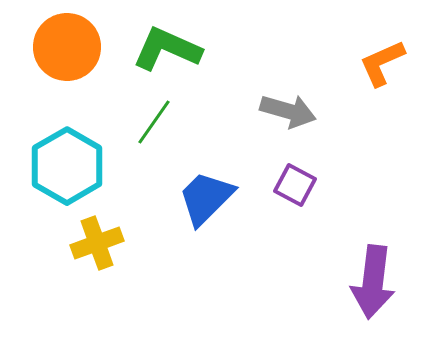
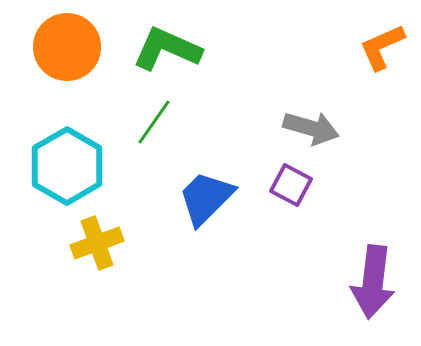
orange L-shape: moved 16 px up
gray arrow: moved 23 px right, 17 px down
purple square: moved 4 px left
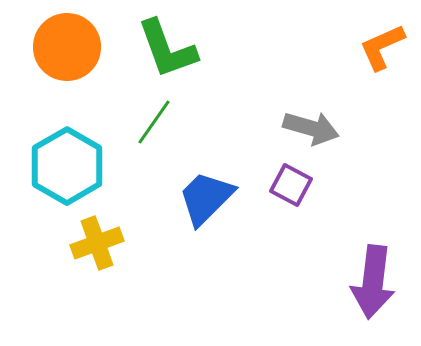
green L-shape: rotated 134 degrees counterclockwise
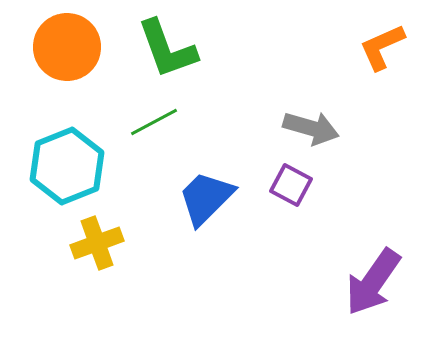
green line: rotated 27 degrees clockwise
cyan hexagon: rotated 8 degrees clockwise
purple arrow: rotated 28 degrees clockwise
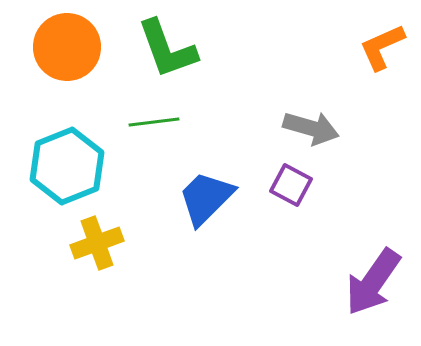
green line: rotated 21 degrees clockwise
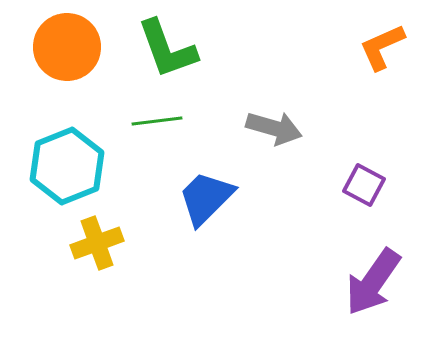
green line: moved 3 px right, 1 px up
gray arrow: moved 37 px left
purple square: moved 73 px right
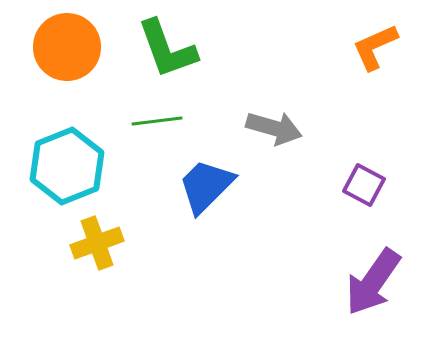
orange L-shape: moved 7 px left
blue trapezoid: moved 12 px up
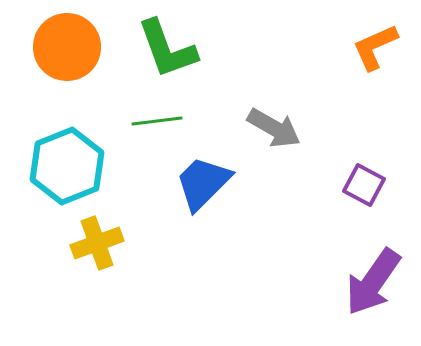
gray arrow: rotated 14 degrees clockwise
blue trapezoid: moved 3 px left, 3 px up
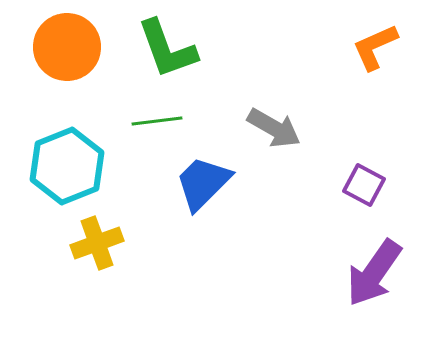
purple arrow: moved 1 px right, 9 px up
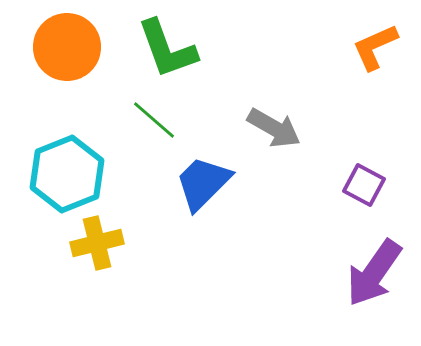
green line: moved 3 px left, 1 px up; rotated 48 degrees clockwise
cyan hexagon: moved 8 px down
yellow cross: rotated 6 degrees clockwise
